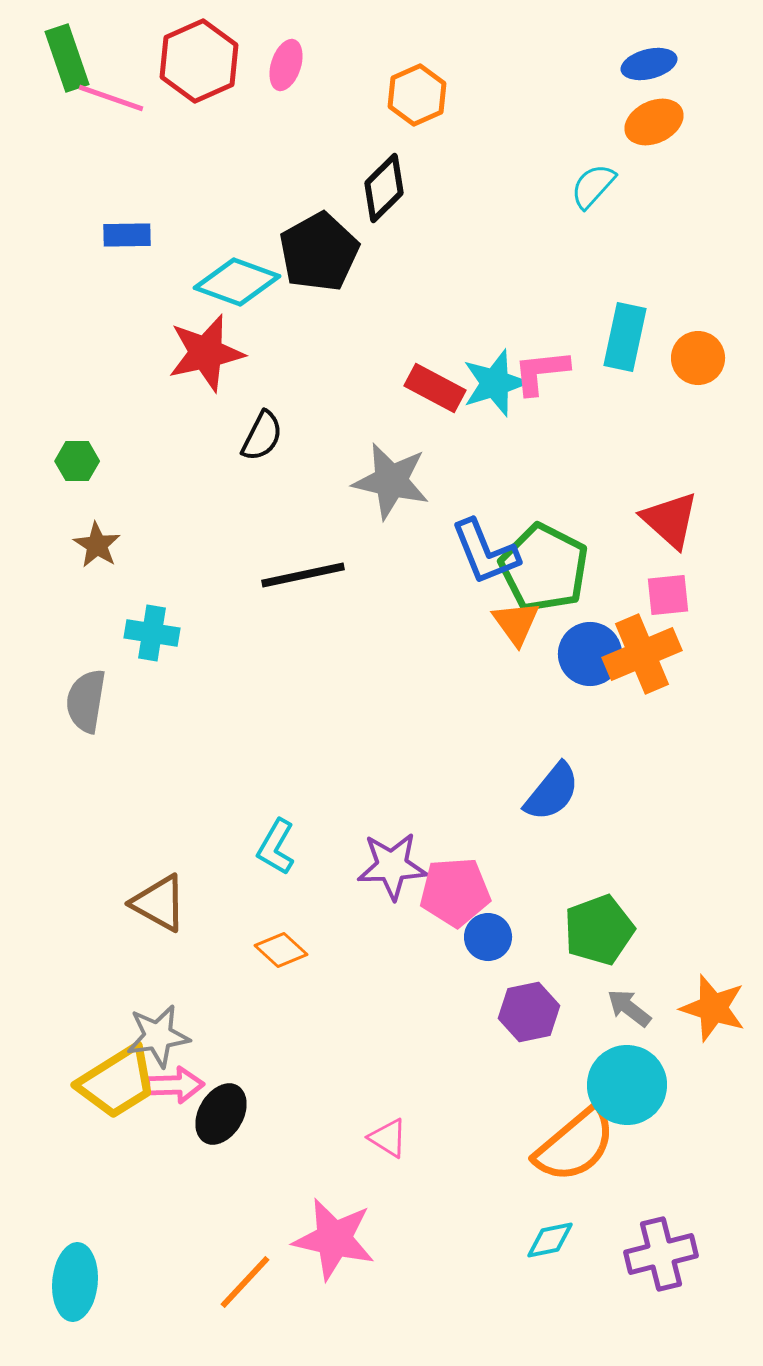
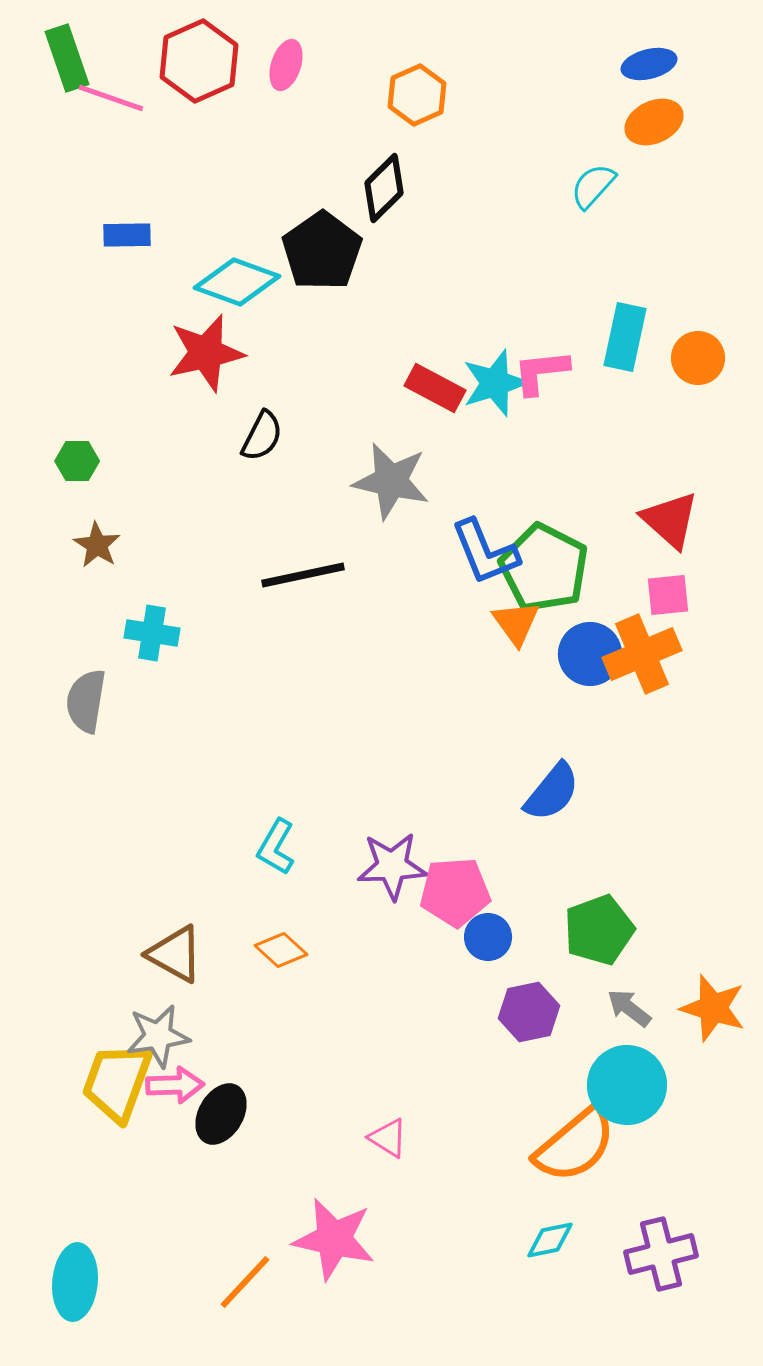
black pentagon at (319, 252): moved 3 px right, 1 px up; rotated 6 degrees counterclockwise
brown triangle at (159, 903): moved 16 px right, 51 px down
yellow trapezoid at (117, 1082): rotated 142 degrees clockwise
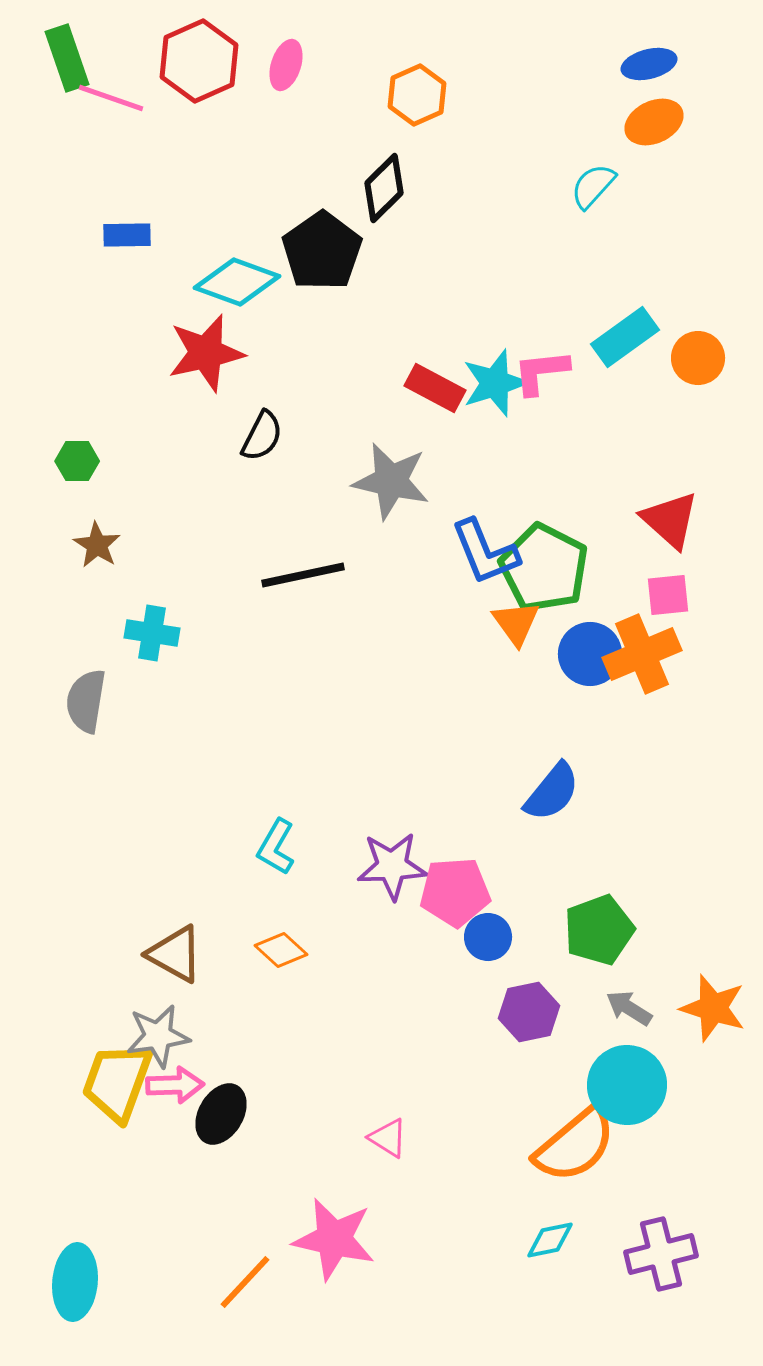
cyan rectangle at (625, 337): rotated 42 degrees clockwise
gray arrow at (629, 1008): rotated 6 degrees counterclockwise
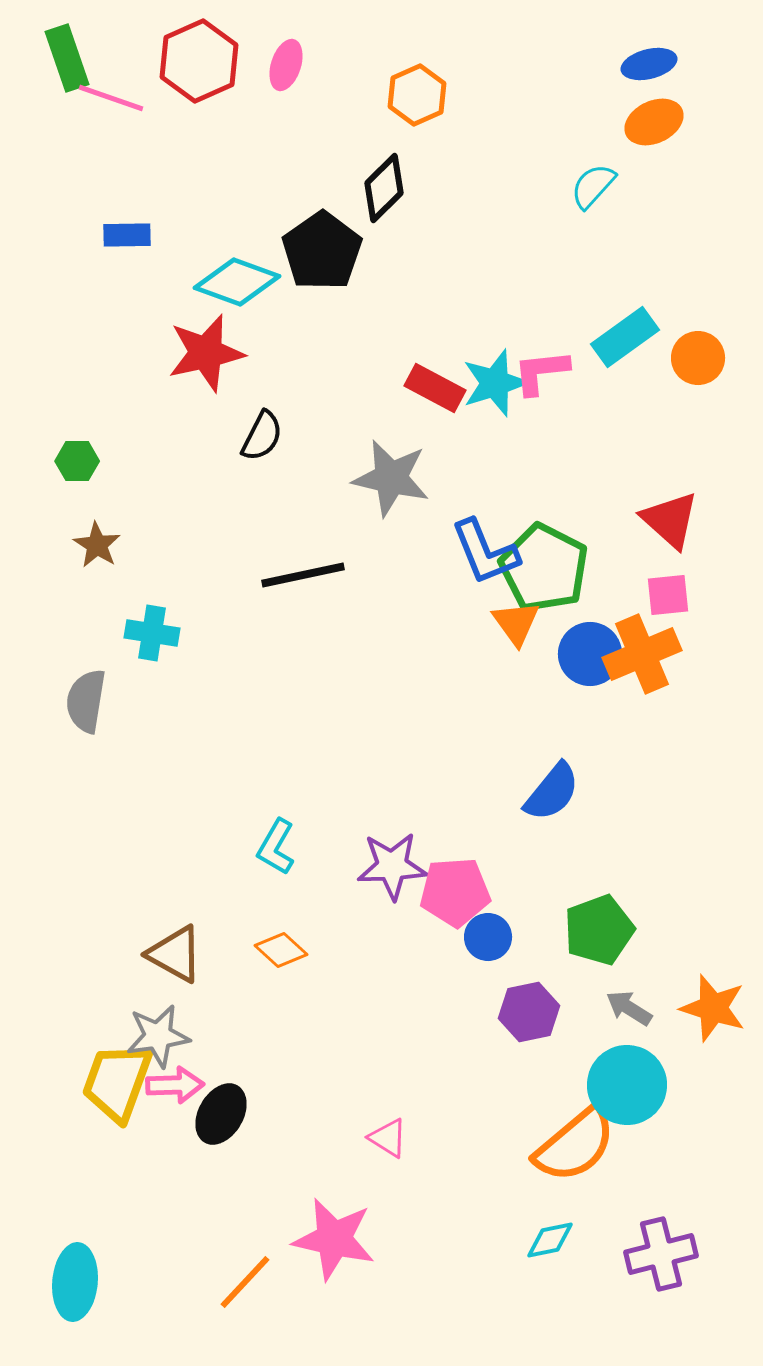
gray star at (391, 481): moved 3 px up
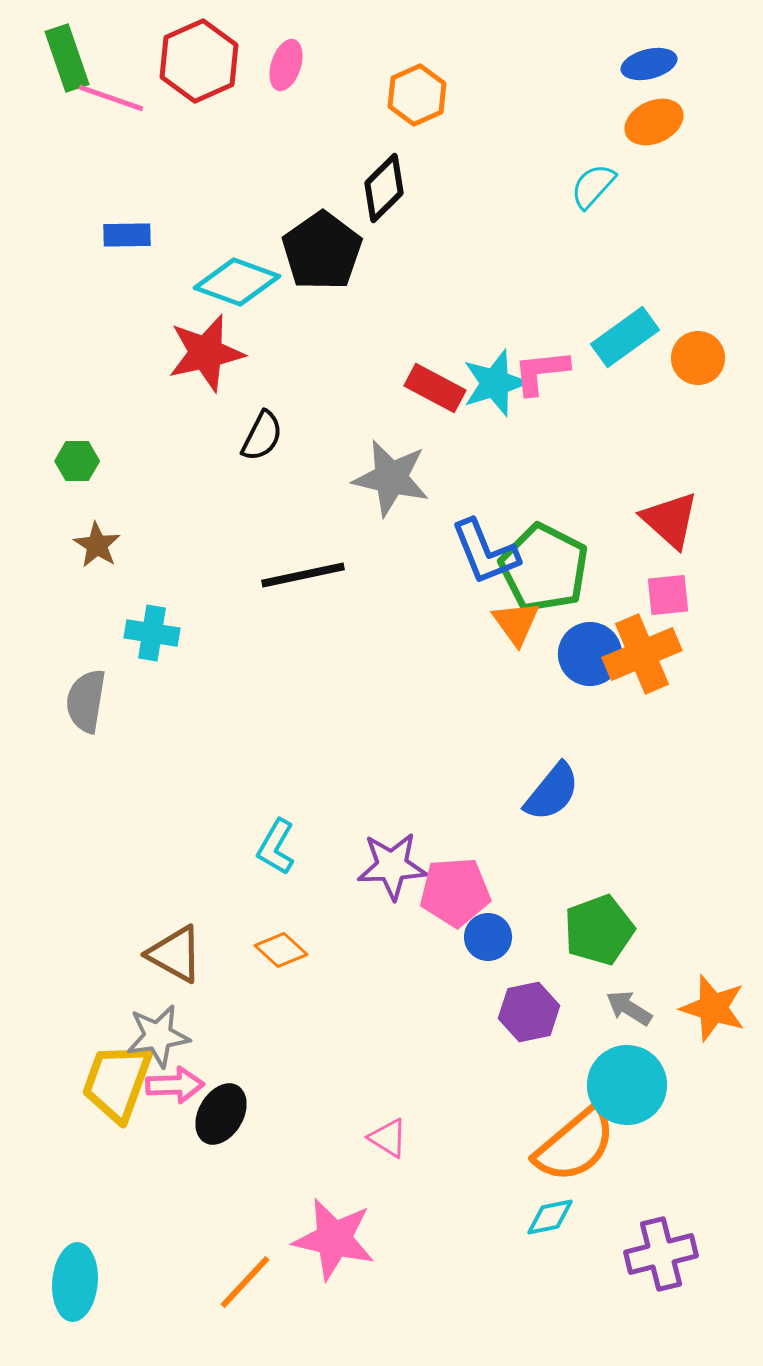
cyan diamond at (550, 1240): moved 23 px up
